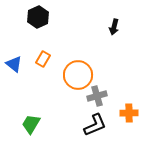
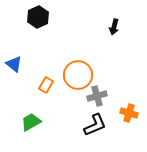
orange rectangle: moved 3 px right, 26 px down
orange cross: rotated 18 degrees clockwise
green trapezoid: moved 2 px up; rotated 30 degrees clockwise
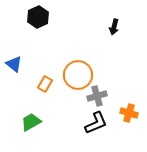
orange rectangle: moved 1 px left, 1 px up
black L-shape: moved 1 px right, 2 px up
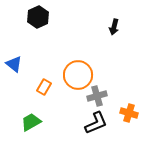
orange rectangle: moved 1 px left, 3 px down
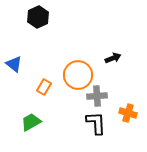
black arrow: moved 1 px left, 31 px down; rotated 126 degrees counterclockwise
gray cross: rotated 12 degrees clockwise
orange cross: moved 1 px left
black L-shape: rotated 70 degrees counterclockwise
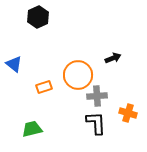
orange rectangle: rotated 42 degrees clockwise
green trapezoid: moved 1 px right, 7 px down; rotated 15 degrees clockwise
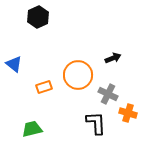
gray cross: moved 11 px right, 2 px up; rotated 30 degrees clockwise
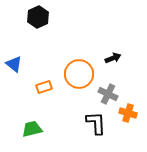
orange circle: moved 1 px right, 1 px up
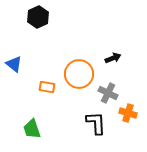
orange rectangle: moved 3 px right; rotated 28 degrees clockwise
gray cross: moved 1 px up
green trapezoid: rotated 95 degrees counterclockwise
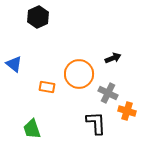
orange cross: moved 1 px left, 2 px up
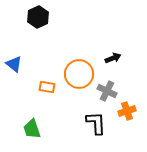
gray cross: moved 1 px left, 2 px up
orange cross: rotated 36 degrees counterclockwise
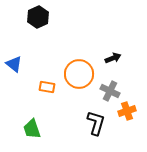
gray cross: moved 3 px right
black L-shape: rotated 20 degrees clockwise
